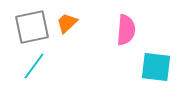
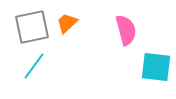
pink semicircle: rotated 20 degrees counterclockwise
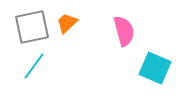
pink semicircle: moved 2 px left, 1 px down
cyan square: moved 1 px left, 1 px down; rotated 16 degrees clockwise
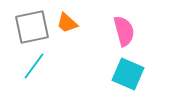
orange trapezoid: rotated 95 degrees counterclockwise
cyan square: moved 27 px left, 6 px down
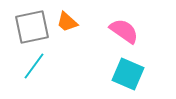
orange trapezoid: moved 1 px up
pink semicircle: rotated 40 degrees counterclockwise
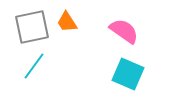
orange trapezoid: rotated 15 degrees clockwise
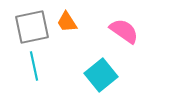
cyan line: rotated 48 degrees counterclockwise
cyan square: moved 27 px left, 1 px down; rotated 28 degrees clockwise
